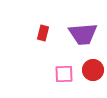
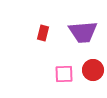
purple trapezoid: moved 2 px up
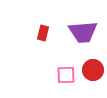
pink square: moved 2 px right, 1 px down
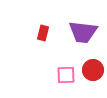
purple trapezoid: rotated 12 degrees clockwise
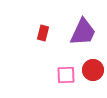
purple trapezoid: rotated 72 degrees counterclockwise
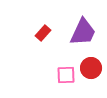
red rectangle: rotated 28 degrees clockwise
red circle: moved 2 px left, 2 px up
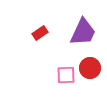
red rectangle: moved 3 px left; rotated 14 degrees clockwise
red circle: moved 1 px left
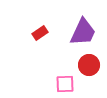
red circle: moved 1 px left, 3 px up
pink square: moved 1 px left, 9 px down
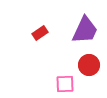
purple trapezoid: moved 2 px right, 2 px up
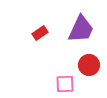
purple trapezoid: moved 4 px left, 1 px up
